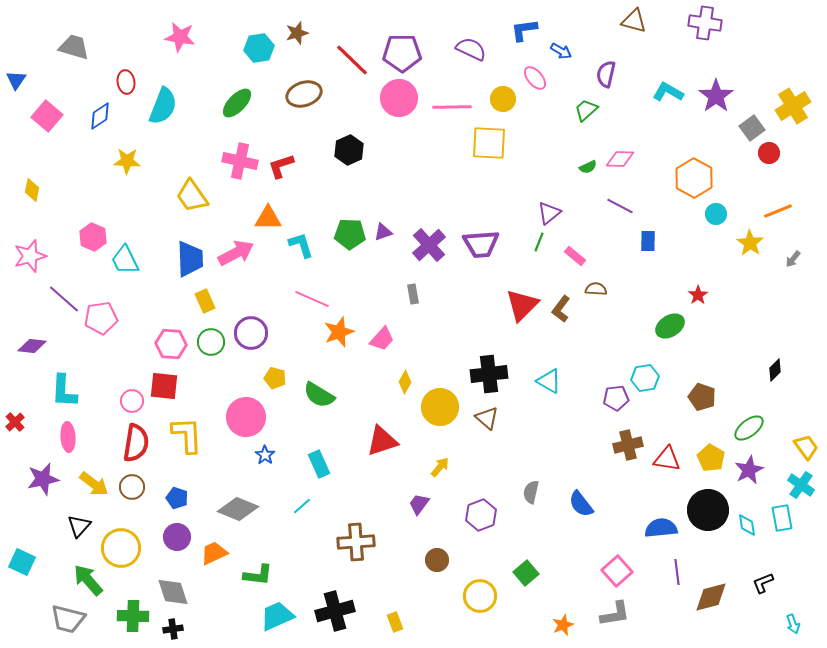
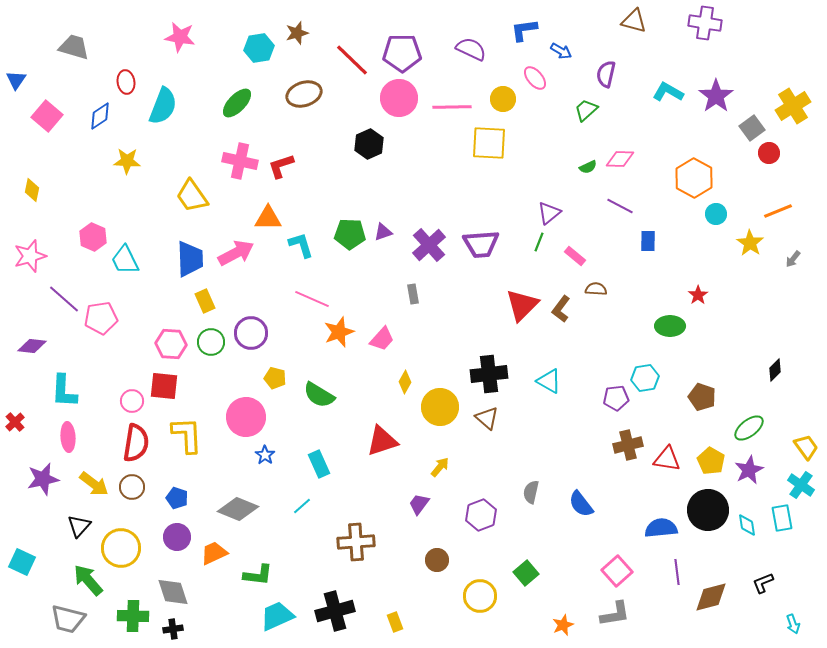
black hexagon at (349, 150): moved 20 px right, 6 px up
green ellipse at (670, 326): rotated 32 degrees clockwise
yellow pentagon at (711, 458): moved 3 px down
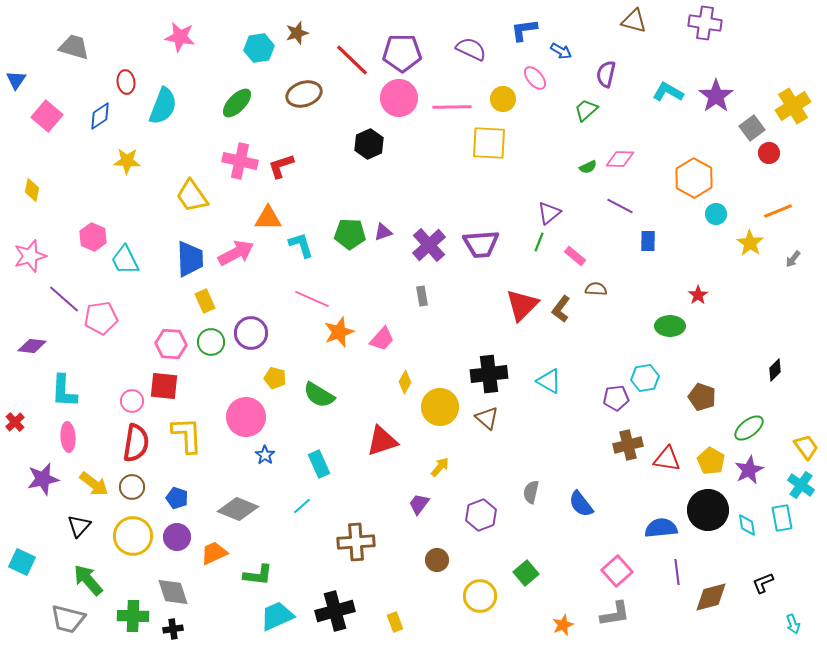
gray rectangle at (413, 294): moved 9 px right, 2 px down
yellow circle at (121, 548): moved 12 px right, 12 px up
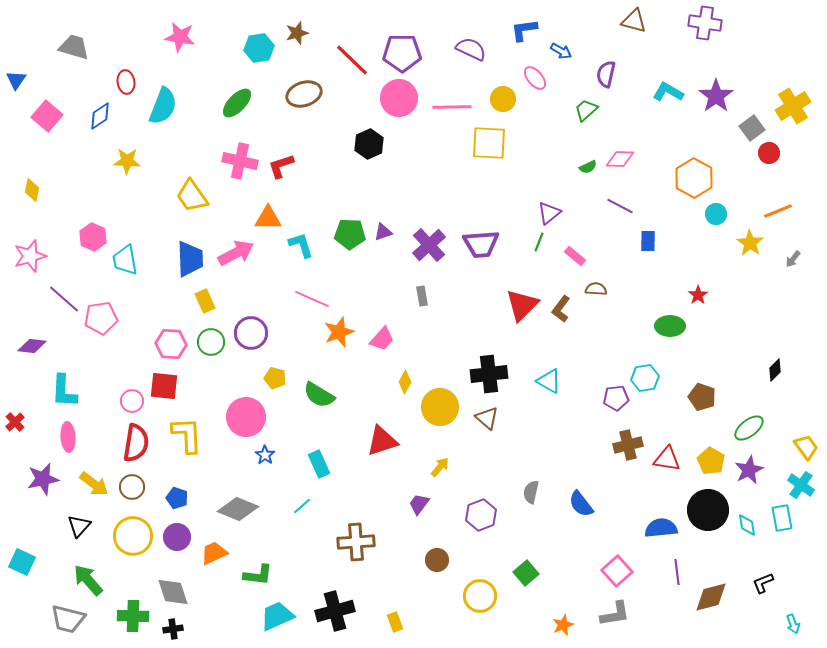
cyan trapezoid at (125, 260): rotated 16 degrees clockwise
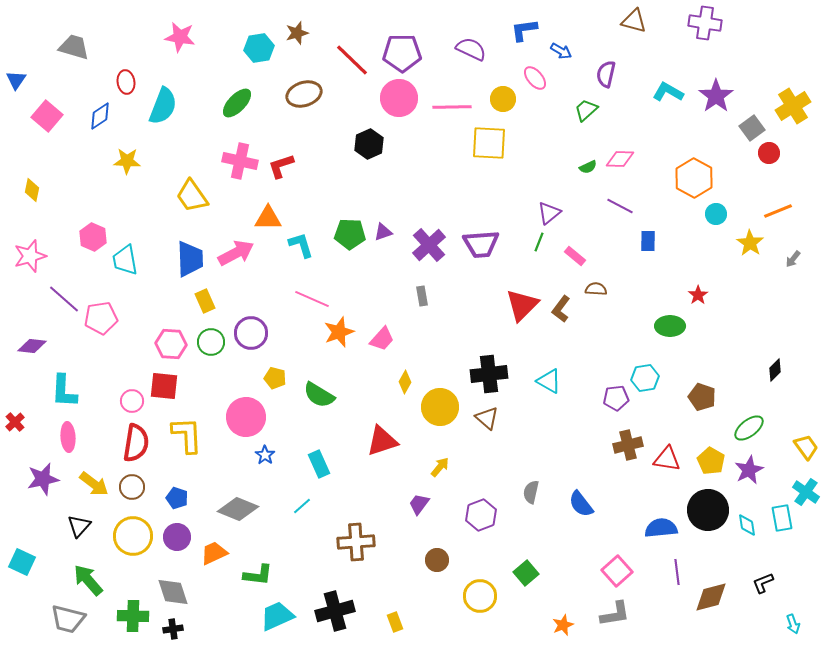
cyan cross at (801, 485): moved 5 px right, 7 px down
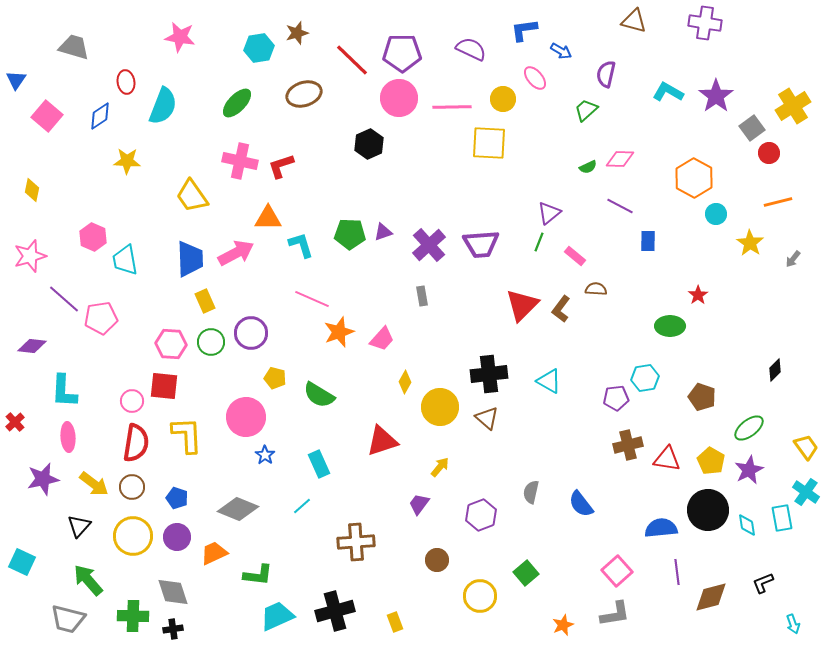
orange line at (778, 211): moved 9 px up; rotated 8 degrees clockwise
